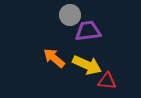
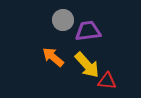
gray circle: moved 7 px left, 5 px down
orange arrow: moved 1 px left, 1 px up
yellow arrow: rotated 24 degrees clockwise
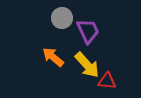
gray circle: moved 1 px left, 2 px up
purple trapezoid: rotated 72 degrees clockwise
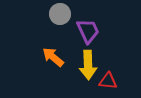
gray circle: moved 2 px left, 4 px up
yellow arrow: moved 1 px right; rotated 40 degrees clockwise
red triangle: moved 1 px right
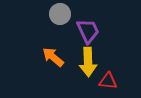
yellow arrow: moved 3 px up
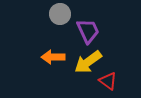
orange arrow: rotated 40 degrees counterclockwise
yellow arrow: rotated 56 degrees clockwise
red triangle: rotated 30 degrees clockwise
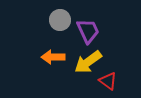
gray circle: moved 6 px down
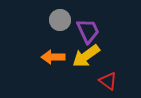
yellow arrow: moved 2 px left, 6 px up
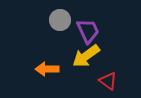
orange arrow: moved 6 px left, 12 px down
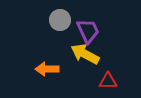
yellow arrow: moved 1 px left, 2 px up; rotated 64 degrees clockwise
red triangle: rotated 36 degrees counterclockwise
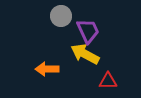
gray circle: moved 1 px right, 4 px up
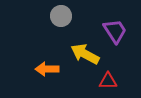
purple trapezoid: moved 27 px right; rotated 8 degrees counterclockwise
